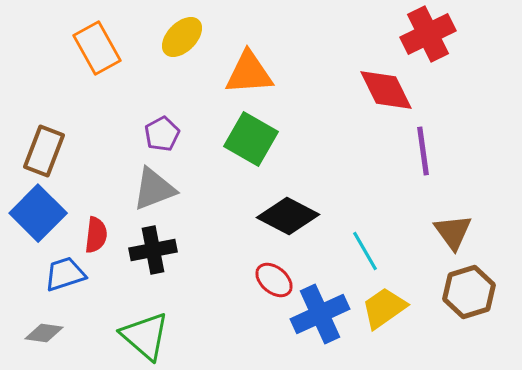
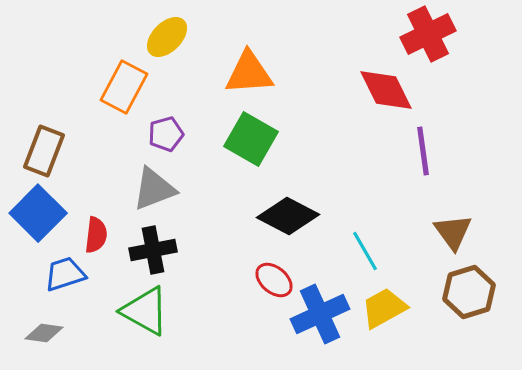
yellow ellipse: moved 15 px left
orange rectangle: moved 27 px right, 39 px down; rotated 57 degrees clockwise
purple pentagon: moved 4 px right; rotated 12 degrees clockwise
yellow trapezoid: rotated 6 degrees clockwise
green triangle: moved 25 px up; rotated 12 degrees counterclockwise
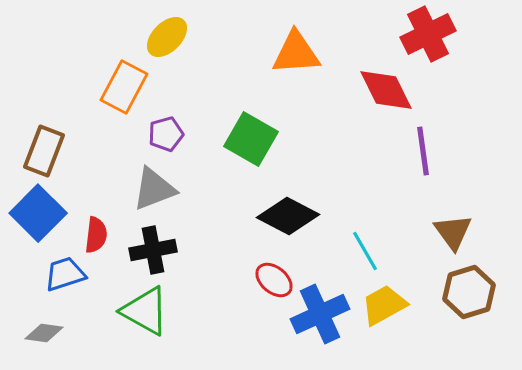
orange triangle: moved 47 px right, 20 px up
yellow trapezoid: moved 3 px up
